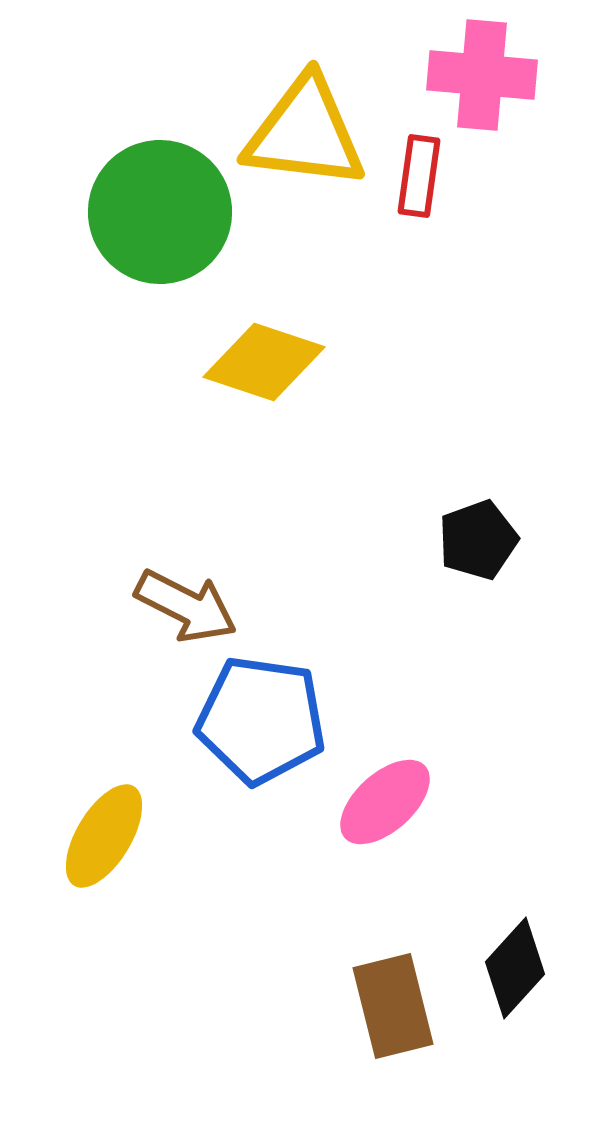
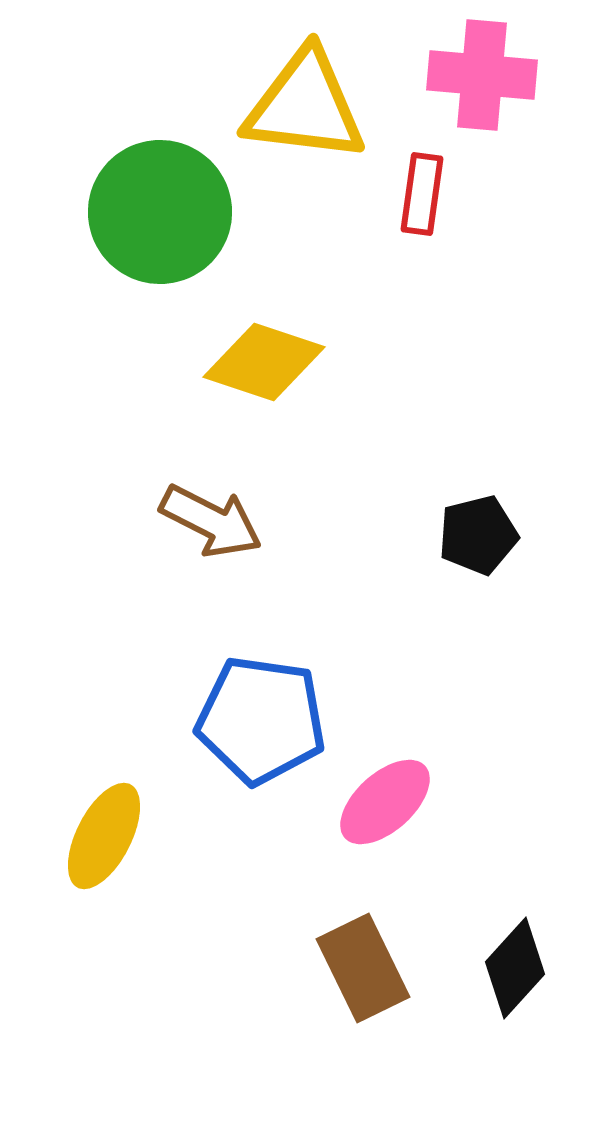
yellow triangle: moved 27 px up
red rectangle: moved 3 px right, 18 px down
black pentagon: moved 5 px up; rotated 6 degrees clockwise
brown arrow: moved 25 px right, 85 px up
yellow ellipse: rotated 4 degrees counterclockwise
brown rectangle: moved 30 px left, 38 px up; rotated 12 degrees counterclockwise
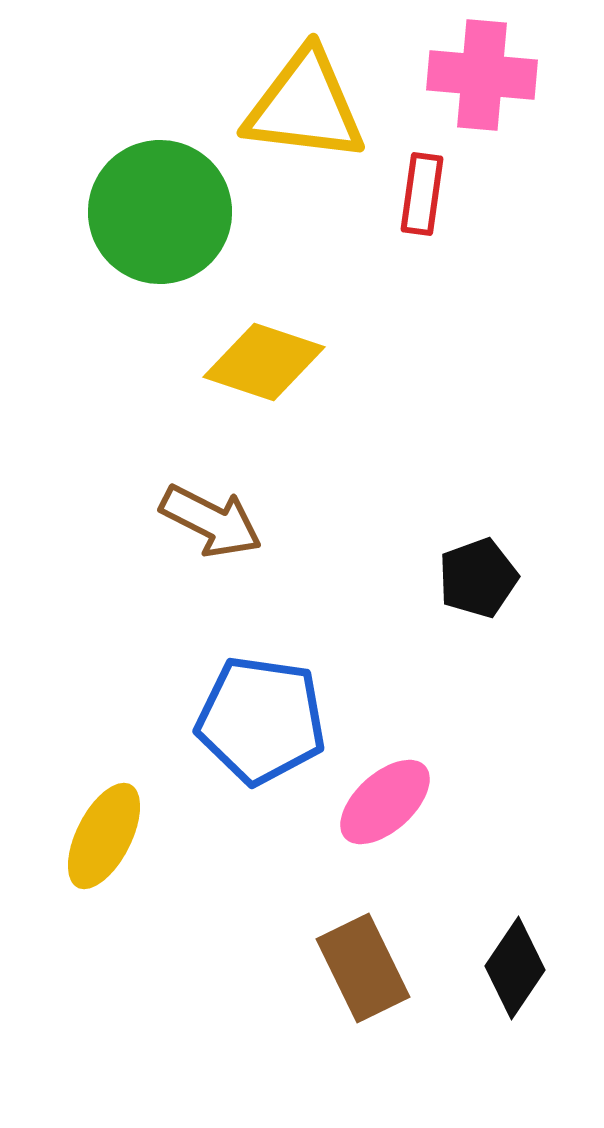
black pentagon: moved 43 px down; rotated 6 degrees counterclockwise
black diamond: rotated 8 degrees counterclockwise
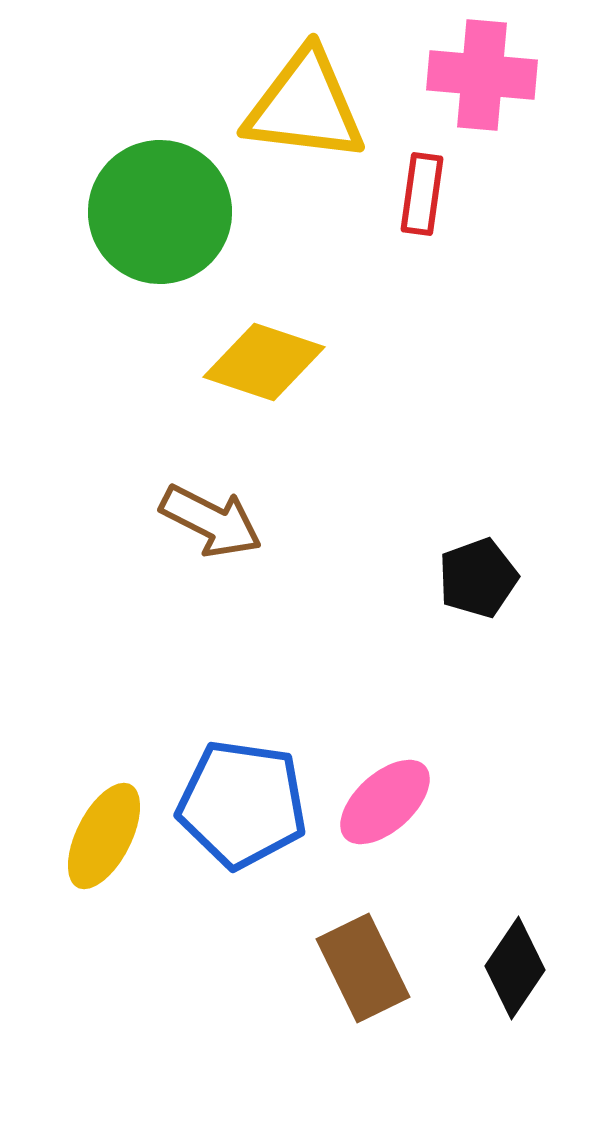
blue pentagon: moved 19 px left, 84 px down
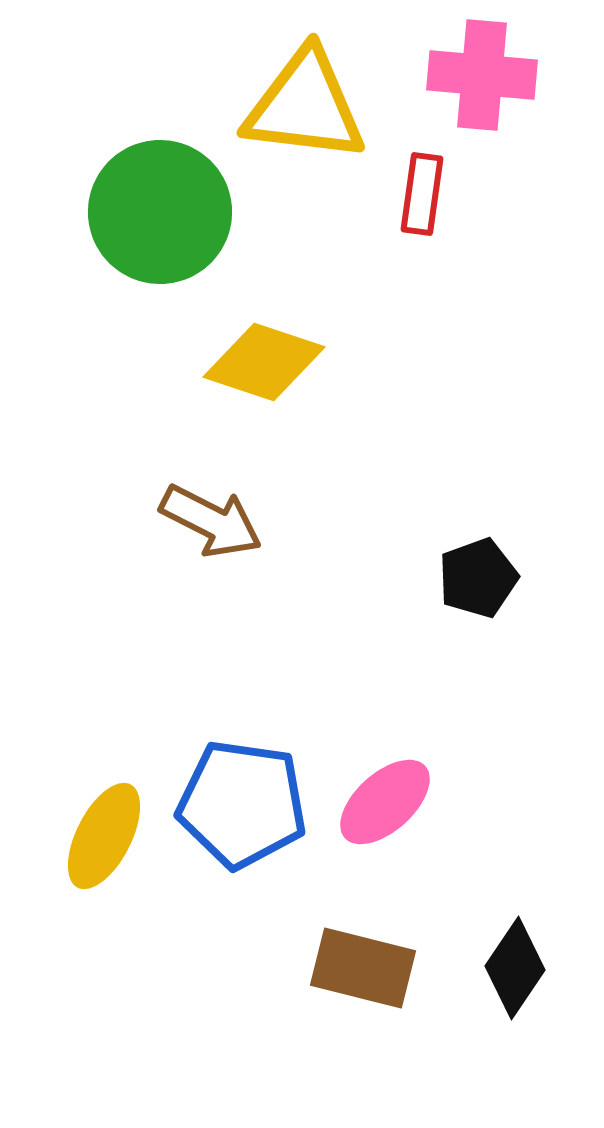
brown rectangle: rotated 50 degrees counterclockwise
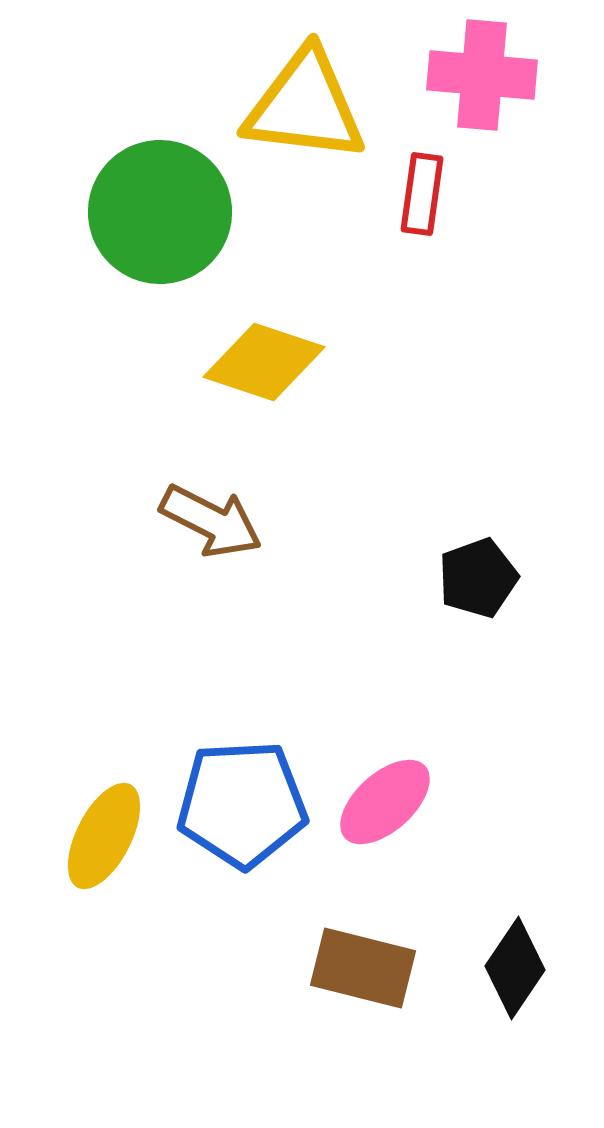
blue pentagon: rotated 11 degrees counterclockwise
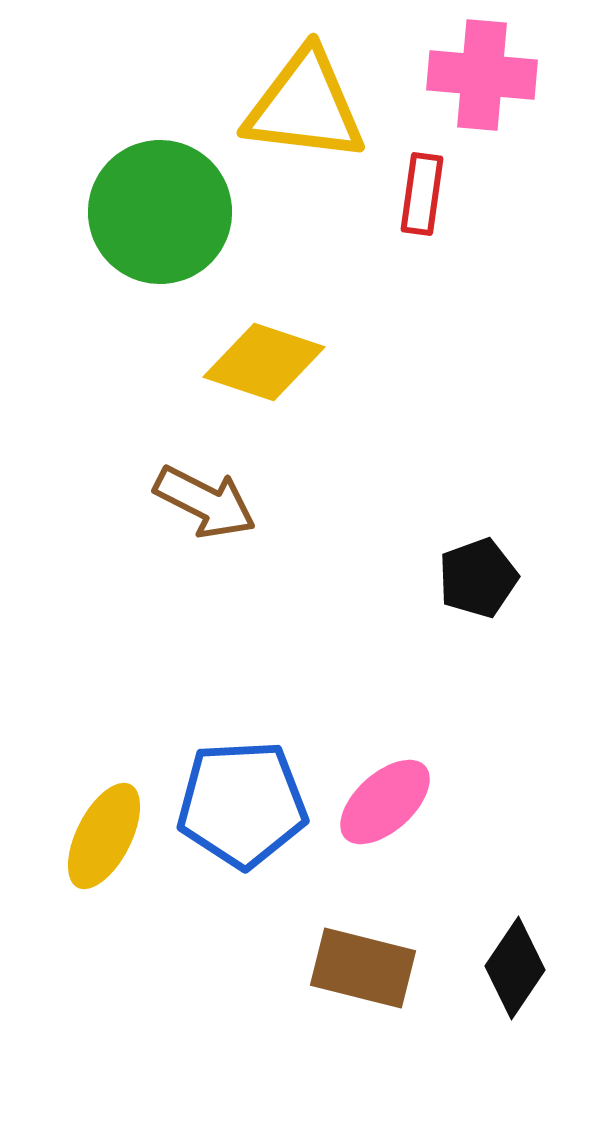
brown arrow: moved 6 px left, 19 px up
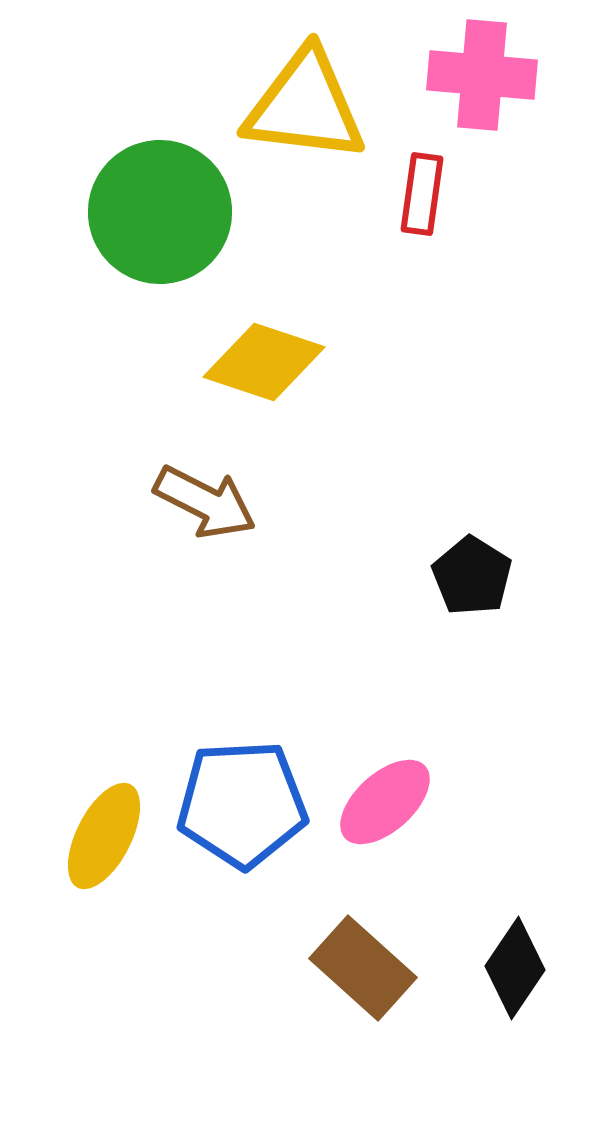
black pentagon: moved 6 px left, 2 px up; rotated 20 degrees counterclockwise
brown rectangle: rotated 28 degrees clockwise
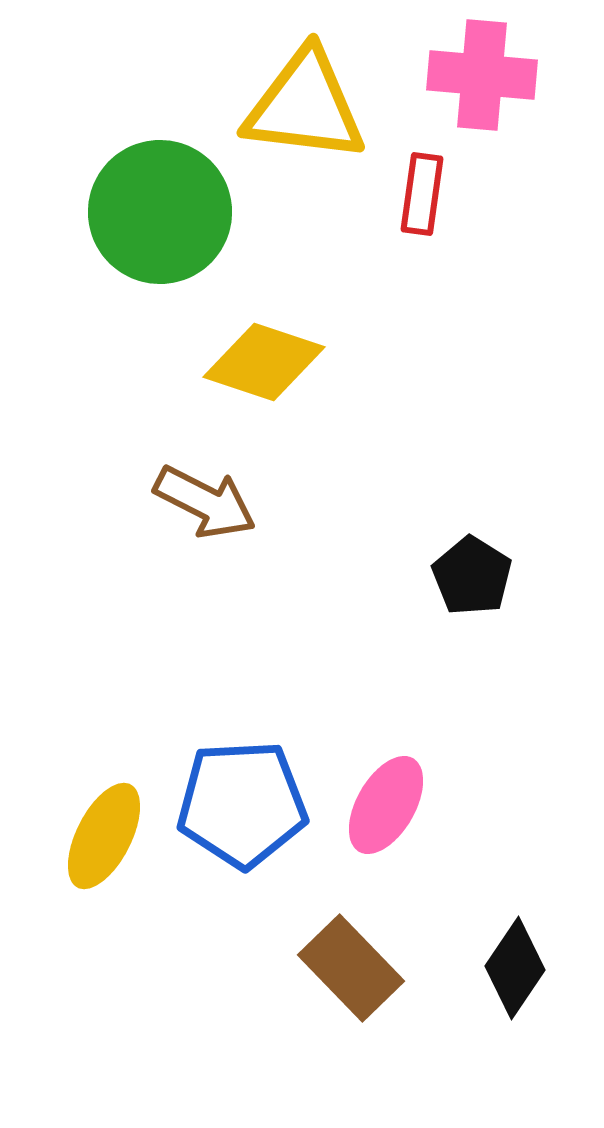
pink ellipse: moved 1 px right, 3 px down; rotated 18 degrees counterclockwise
brown rectangle: moved 12 px left; rotated 4 degrees clockwise
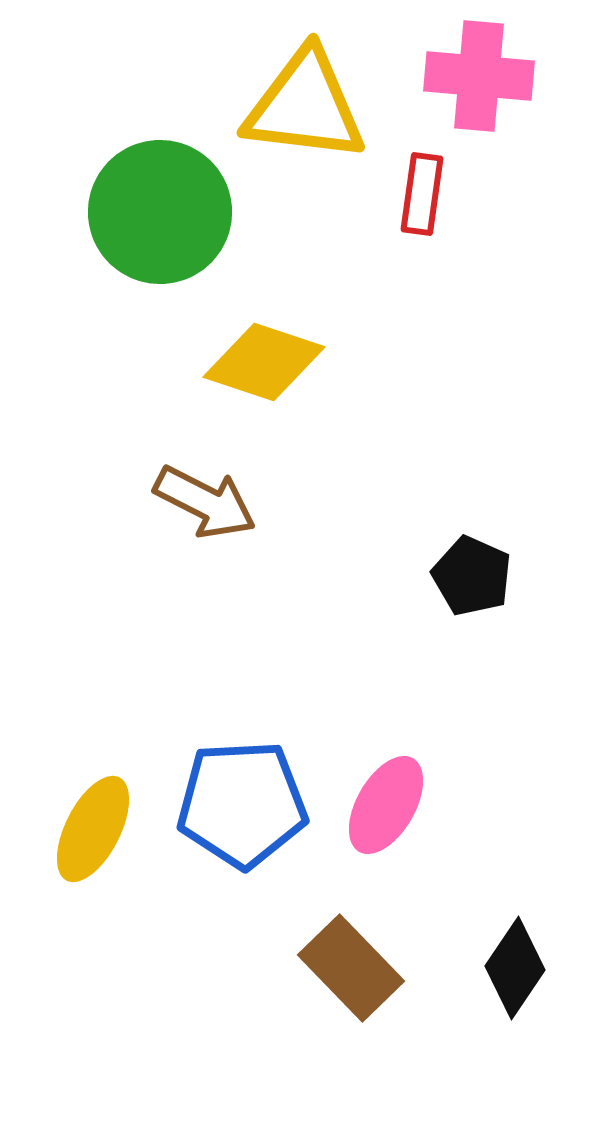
pink cross: moved 3 px left, 1 px down
black pentagon: rotated 8 degrees counterclockwise
yellow ellipse: moved 11 px left, 7 px up
